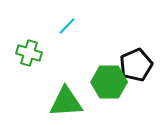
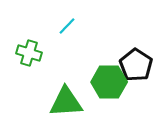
black pentagon: rotated 16 degrees counterclockwise
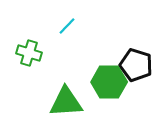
black pentagon: rotated 16 degrees counterclockwise
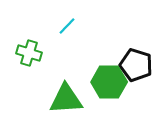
green triangle: moved 3 px up
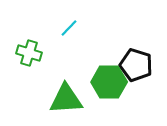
cyan line: moved 2 px right, 2 px down
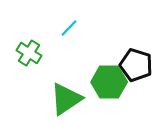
green cross: rotated 15 degrees clockwise
green triangle: rotated 30 degrees counterclockwise
